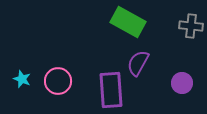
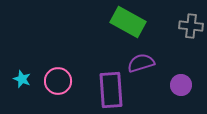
purple semicircle: moved 3 px right; rotated 44 degrees clockwise
purple circle: moved 1 px left, 2 px down
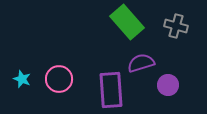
green rectangle: moved 1 px left; rotated 20 degrees clockwise
gray cross: moved 15 px left; rotated 10 degrees clockwise
pink circle: moved 1 px right, 2 px up
purple circle: moved 13 px left
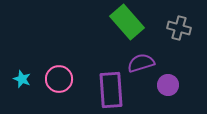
gray cross: moved 3 px right, 2 px down
